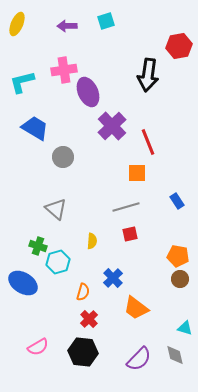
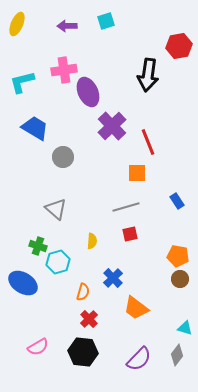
gray diamond: moved 2 px right; rotated 50 degrees clockwise
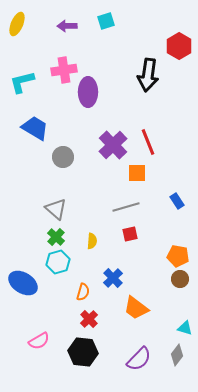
red hexagon: rotated 20 degrees counterclockwise
purple ellipse: rotated 24 degrees clockwise
purple cross: moved 1 px right, 19 px down
green cross: moved 18 px right, 9 px up; rotated 24 degrees clockwise
pink semicircle: moved 1 px right, 6 px up
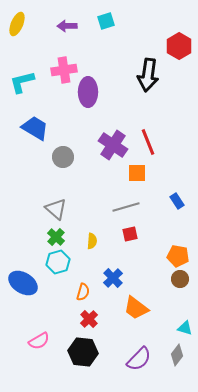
purple cross: rotated 12 degrees counterclockwise
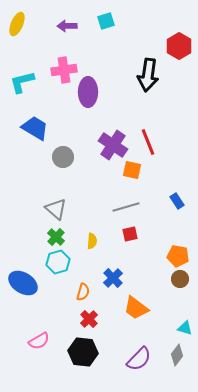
orange square: moved 5 px left, 3 px up; rotated 12 degrees clockwise
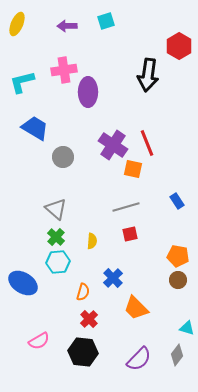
red line: moved 1 px left, 1 px down
orange square: moved 1 px right, 1 px up
cyan hexagon: rotated 10 degrees clockwise
brown circle: moved 2 px left, 1 px down
orange trapezoid: rotated 8 degrees clockwise
cyan triangle: moved 2 px right
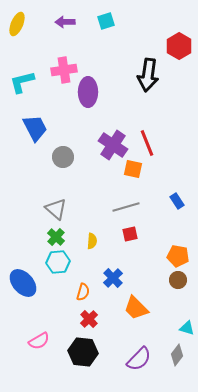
purple arrow: moved 2 px left, 4 px up
blue trapezoid: rotated 32 degrees clockwise
blue ellipse: rotated 16 degrees clockwise
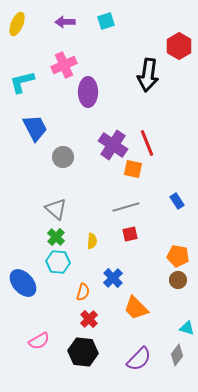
pink cross: moved 5 px up; rotated 15 degrees counterclockwise
cyan hexagon: rotated 10 degrees clockwise
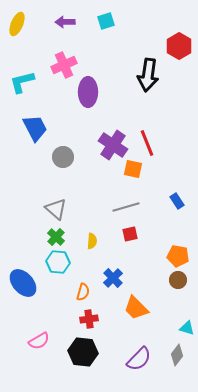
red cross: rotated 36 degrees clockwise
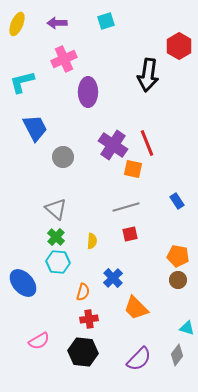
purple arrow: moved 8 px left, 1 px down
pink cross: moved 6 px up
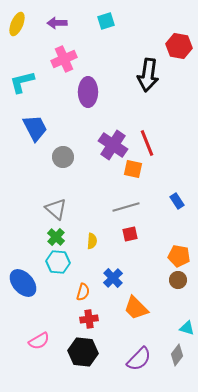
red hexagon: rotated 20 degrees counterclockwise
orange pentagon: moved 1 px right
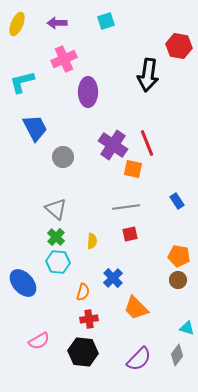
gray line: rotated 8 degrees clockwise
